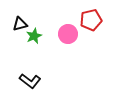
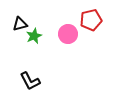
black L-shape: rotated 25 degrees clockwise
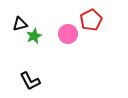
red pentagon: rotated 15 degrees counterclockwise
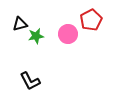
green star: moved 2 px right; rotated 14 degrees clockwise
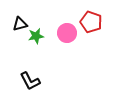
red pentagon: moved 2 px down; rotated 25 degrees counterclockwise
pink circle: moved 1 px left, 1 px up
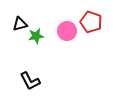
pink circle: moved 2 px up
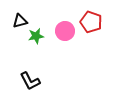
black triangle: moved 3 px up
pink circle: moved 2 px left
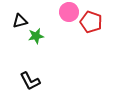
pink circle: moved 4 px right, 19 px up
